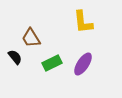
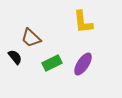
brown trapezoid: rotated 15 degrees counterclockwise
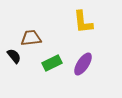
brown trapezoid: rotated 130 degrees clockwise
black semicircle: moved 1 px left, 1 px up
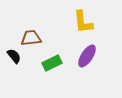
purple ellipse: moved 4 px right, 8 px up
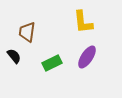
brown trapezoid: moved 4 px left, 6 px up; rotated 75 degrees counterclockwise
purple ellipse: moved 1 px down
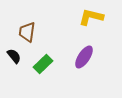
yellow L-shape: moved 8 px right, 5 px up; rotated 110 degrees clockwise
purple ellipse: moved 3 px left
green rectangle: moved 9 px left, 1 px down; rotated 18 degrees counterclockwise
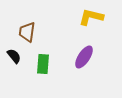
green rectangle: rotated 42 degrees counterclockwise
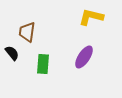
black semicircle: moved 2 px left, 3 px up
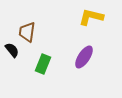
black semicircle: moved 3 px up
green rectangle: rotated 18 degrees clockwise
